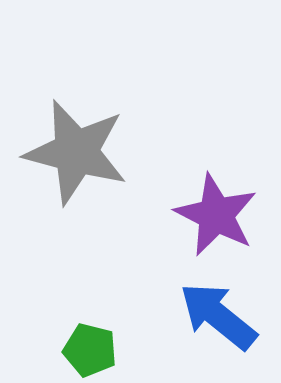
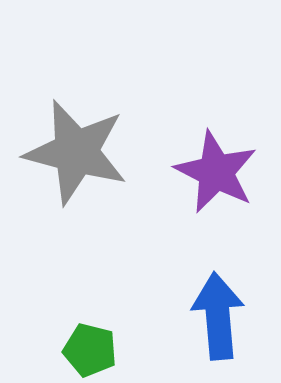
purple star: moved 43 px up
blue arrow: rotated 46 degrees clockwise
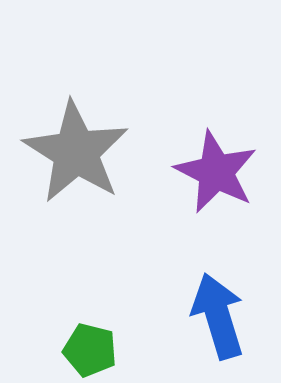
gray star: rotated 17 degrees clockwise
blue arrow: rotated 12 degrees counterclockwise
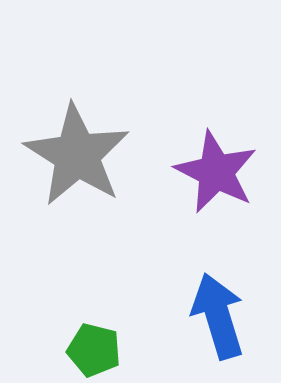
gray star: moved 1 px right, 3 px down
green pentagon: moved 4 px right
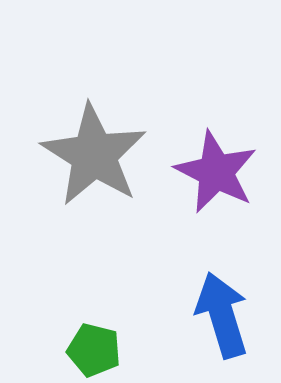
gray star: moved 17 px right
blue arrow: moved 4 px right, 1 px up
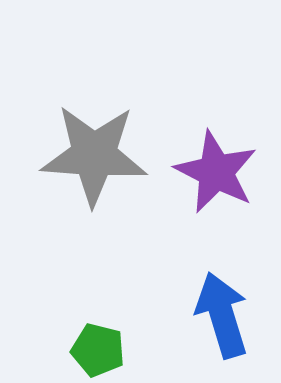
gray star: rotated 28 degrees counterclockwise
green pentagon: moved 4 px right
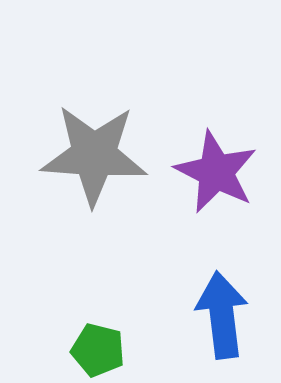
blue arrow: rotated 10 degrees clockwise
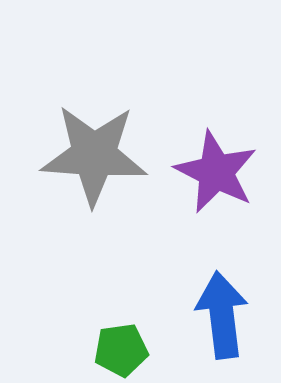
green pentagon: moved 23 px right; rotated 22 degrees counterclockwise
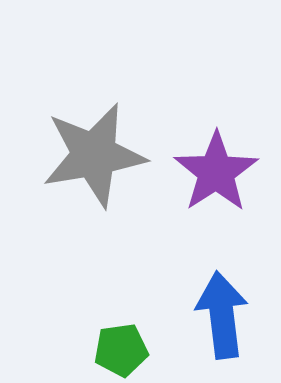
gray star: rotated 14 degrees counterclockwise
purple star: rotated 12 degrees clockwise
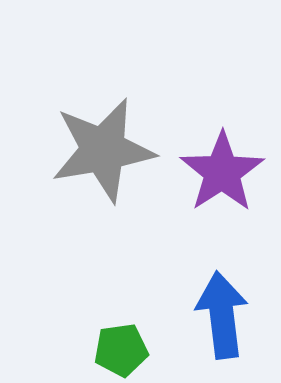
gray star: moved 9 px right, 5 px up
purple star: moved 6 px right
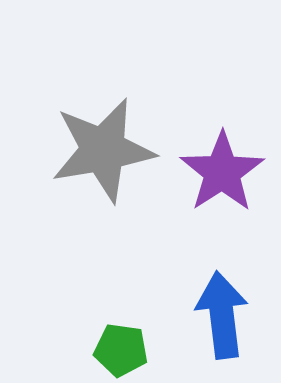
green pentagon: rotated 16 degrees clockwise
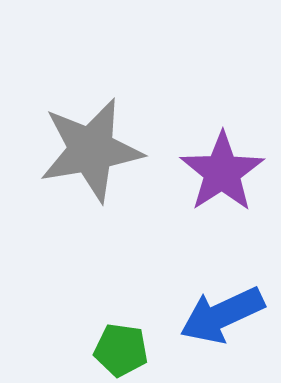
gray star: moved 12 px left
blue arrow: rotated 108 degrees counterclockwise
